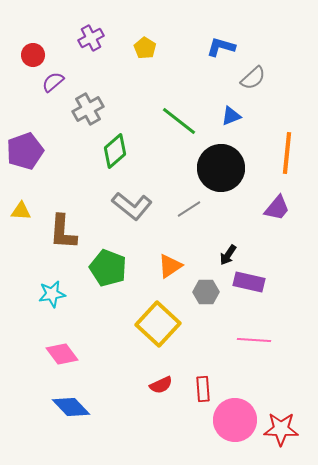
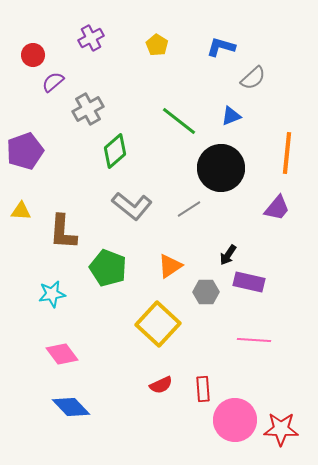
yellow pentagon: moved 12 px right, 3 px up
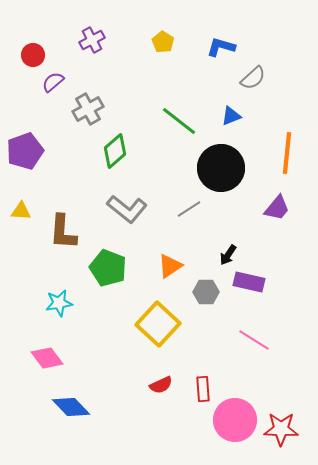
purple cross: moved 1 px right, 2 px down
yellow pentagon: moved 6 px right, 3 px up
gray L-shape: moved 5 px left, 3 px down
cyan star: moved 7 px right, 9 px down
pink line: rotated 28 degrees clockwise
pink diamond: moved 15 px left, 4 px down
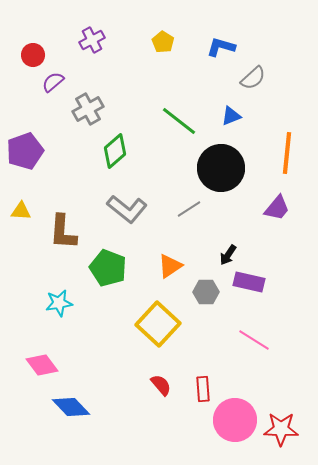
pink diamond: moved 5 px left, 7 px down
red semicircle: rotated 105 degrees counterclockwise
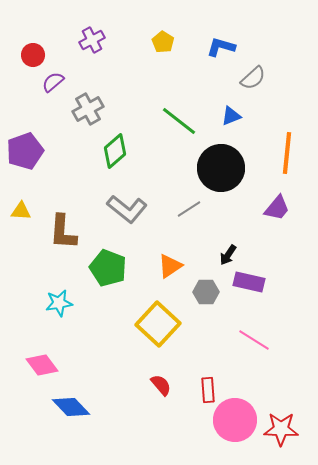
red rectangle: moved 5 px right, 1 px down
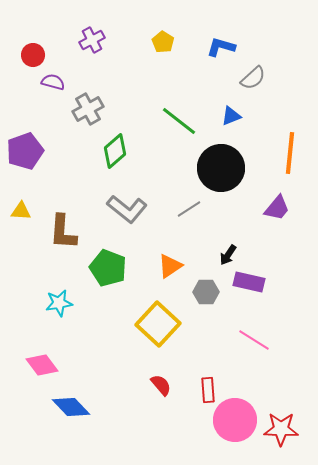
purple semicircle: rotated 55 degrees clockwise
orange line: moved 3 px right
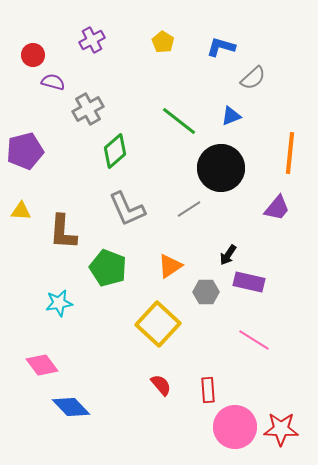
purple pentagon: rotated 6 degrees clockwise
gray L-shape: rotated 27 degrees clockwise
pink circle: moved 7 px down
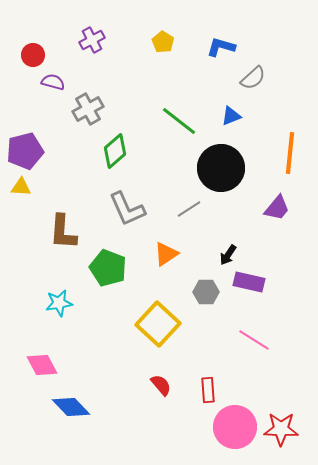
yellow triangle: moved 24 px up
orange triangle: moved 4 px left, 12 px up
pink diamond: rotated 8 degrees clockwise
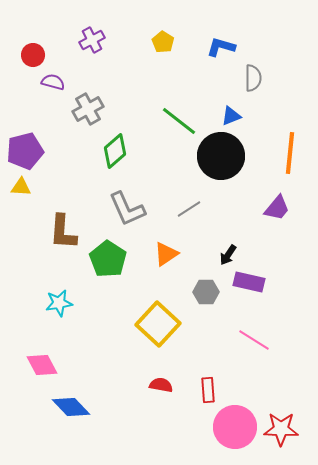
gray semicircle: rotated 48 degrees counterclockwise
black circle: moved 12 px up
green pentagon: moved 9 px up; rotated 12 degrees clockwise
red semicircle: rotated 40 degrees counterclockwise
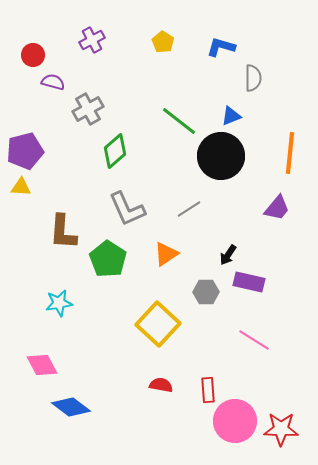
blue diamond: rotated 9 degrees counterclockwise
pink circle: moved 6 px up
